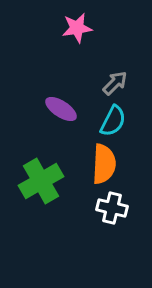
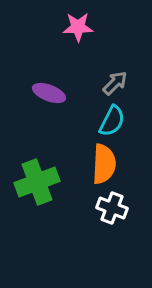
pink star: moved 1 px right, 1 px up; rotated 8 degrees clockwise
purple ellipse: moved 12 px left, 16 px up; rotated 12 degrees counterclockwise
cyan semicircle: moved 1 px left
green cross: moved 4 px left, 1 px down; rotated 9 degrees clockwise
white cross: rotated 8 degrees clockwise
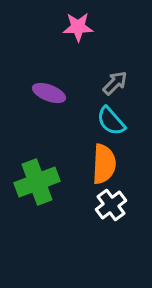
cyan semicircle: moved 1 px left; rotated 112 degrees clockwise
white cross: moved 1 px left, 3 px up; rotated 32 degrees clockwise
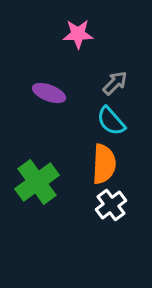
pink star: moved 7 px down
green cross: rotated 15 degrees counterclockwise
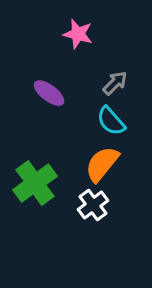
pink star: rotated 16 degrees clockwise
purple ellipse: rotated 16 degrees clockwise
orange semicircle: moved 2 px left; rotated 144 degrees counterclockwise
green cross: moved 2 px left, 1 px down
white cross: moved 18 px left
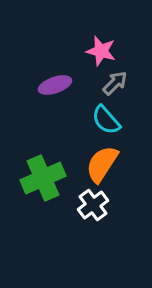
pink star: moved 23 px right, 17 px down
purple ellipse: moved 6 px right, 8 px up; rotated 56 degrees counterclockwise
cyan semicircle: moved 5 px left, 1 px up
orange semicircle: rotated 6 degrees counterclockwise
green cross: moved 8 px right, 5 px up; rotated 12 degrees clockwise
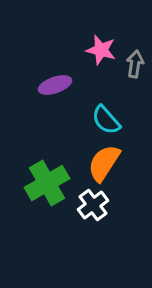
pink star: moved 1 px up
gray arrow: moved 20 px right, 19 px up; rotated 36 degrees counterclockwise
orange semicircle: moved 2 px right, 1 px up
green cross: moved 4 px right, 5 px down; rotated 6 degrees counterclockwise
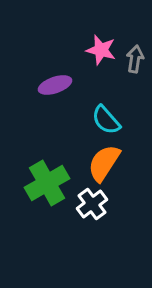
gray arrow: moved 5 px up
white cross: moved 1 px left, 1 px up
